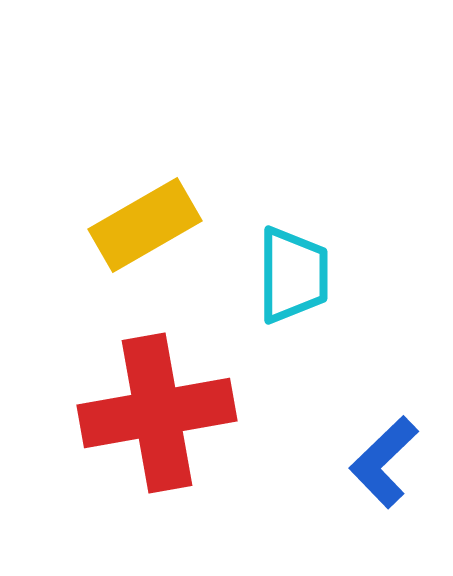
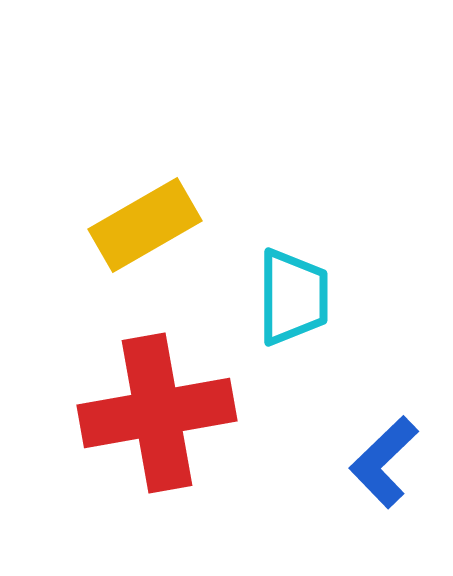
cyan trapezoid: moved 22 px down
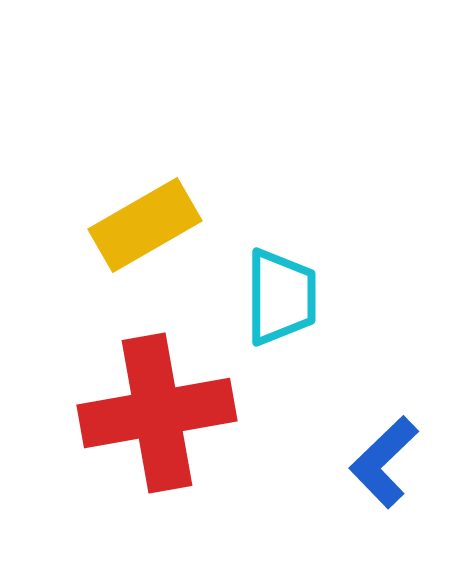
cyan trapezoid: moved 12 px left
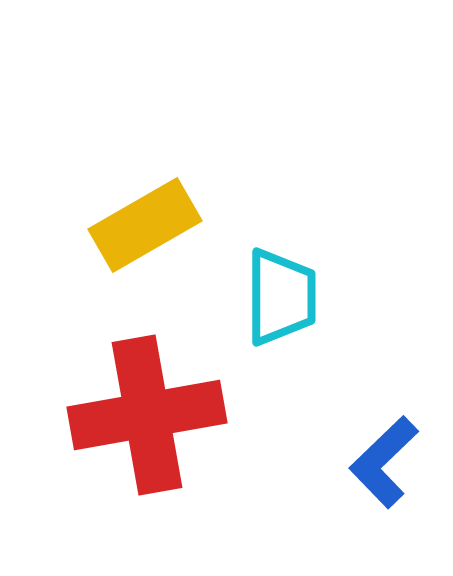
red cross: moved 10 px left, 2 px down
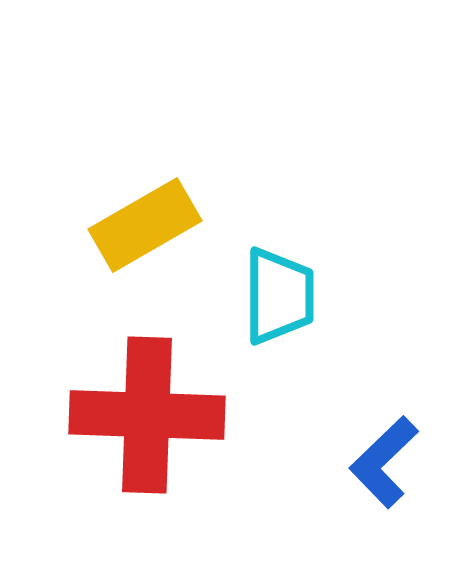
cyan trapezoid: moved 2 px left, 1 px up
red cross: rotated 12 degrees clockwise
